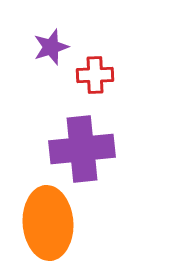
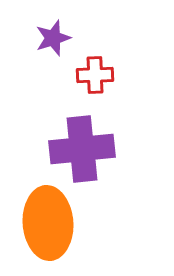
purple star: moved 2 px right, 9 px up
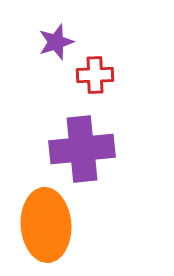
purple star: moved 3 px right, 4 px down
orange ellipse: moved 2 px left, 2 px down
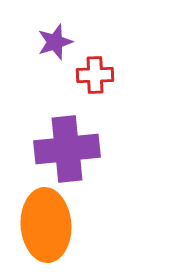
purple star: moved 1 px left
purple cross: moved 15 px left
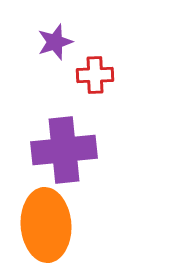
purple cross: moved 3 px left, 1 px down
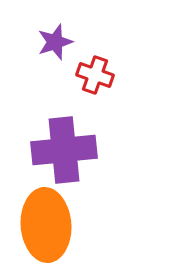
red cross: rotated 21 degrees clockwise
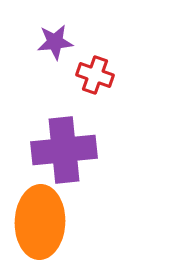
purple star: rotated 12 degrees clockwise
orange ellipse: moved 6 px left, 3 px up; rotated 6 degrees clockwise
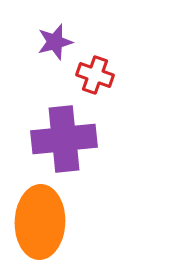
purple star: rotated 9 degrees counterclockwise
purple cross: moved 11 px up
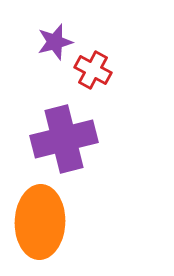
red cross: moved 2 px left, 5 px up; rotated 9 degrees clockwise
purple cross: rotated 8 degrees counterclockwise
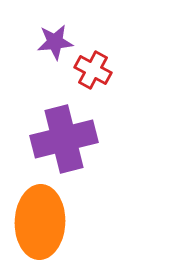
purple star: rotated 9 degrees clockwise
